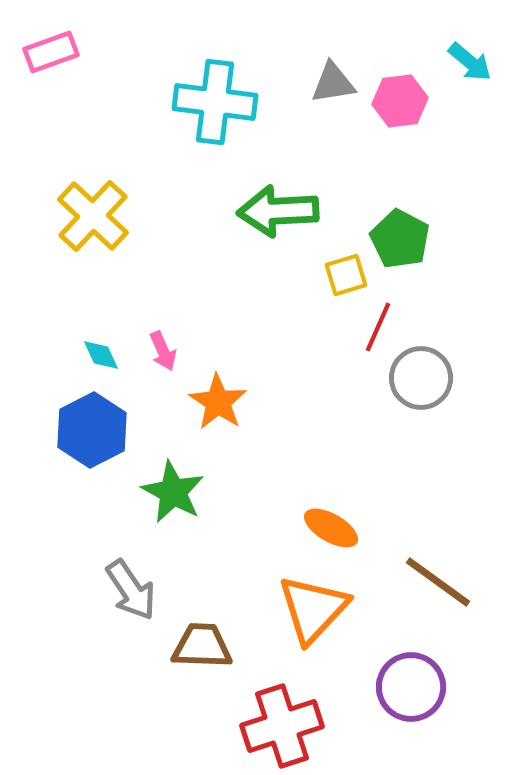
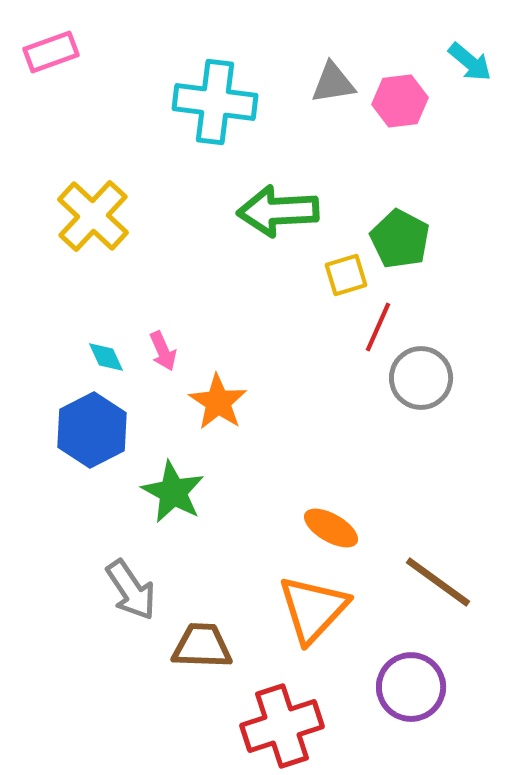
cyan diamond: moved 5 px right, 2 px down
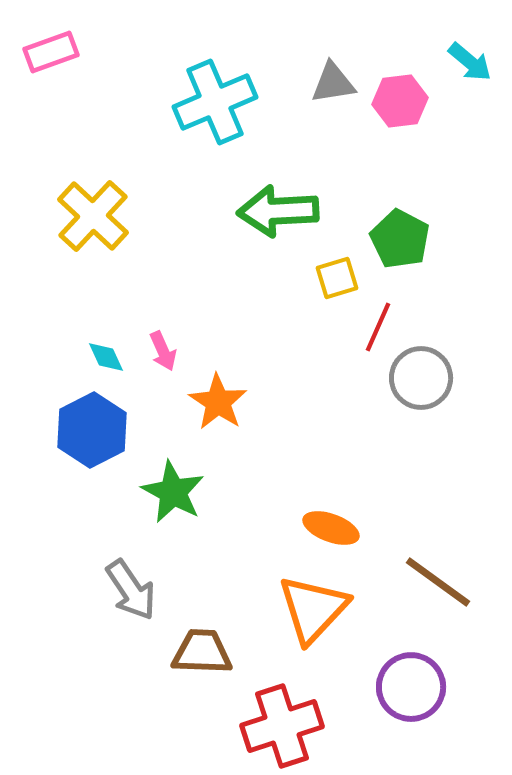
cyan cross: rotated 30 degrees counterclockwise
yellow square: moved 9 px left, 3 px down
orange ellipse: rotated 10 degrees counterclockwise
brown trapezoid: moved 6 px down
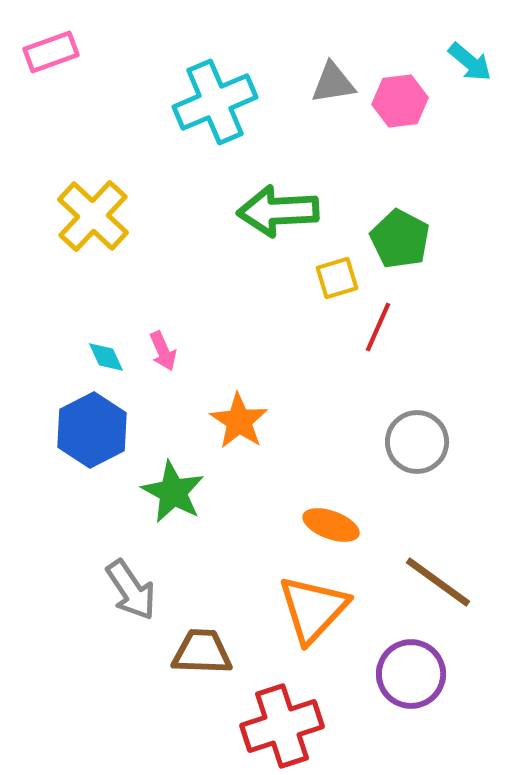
gray circle: moved 4 px left, 64 px down
orange star: moved 21 px right, 19 px down
orange ellipse: moved 3 px up
purple circle: moved 13 px up
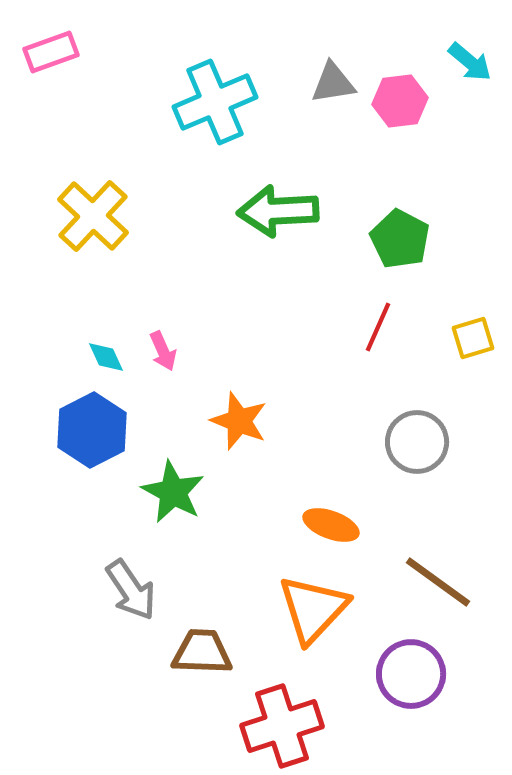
yellow square: moved 136 px right, 60 px down
orange star: rotated 12 degrees counterclockwise
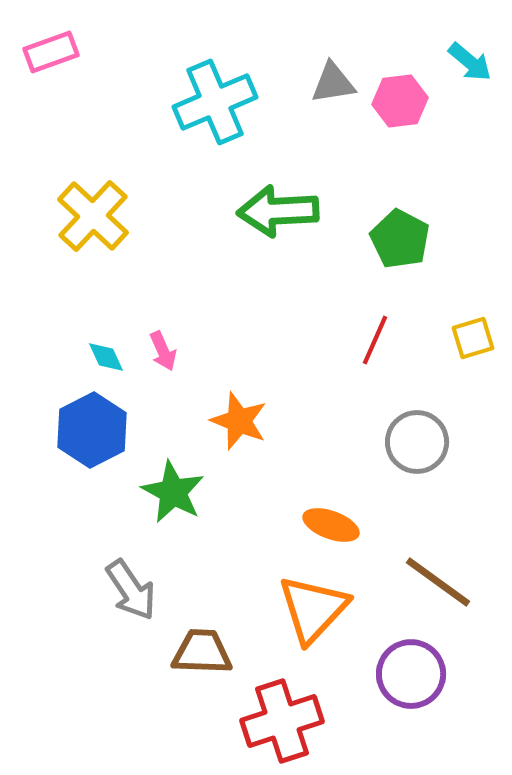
red line: moved 3 px left, 13 px down
red cross: moved 5 px up
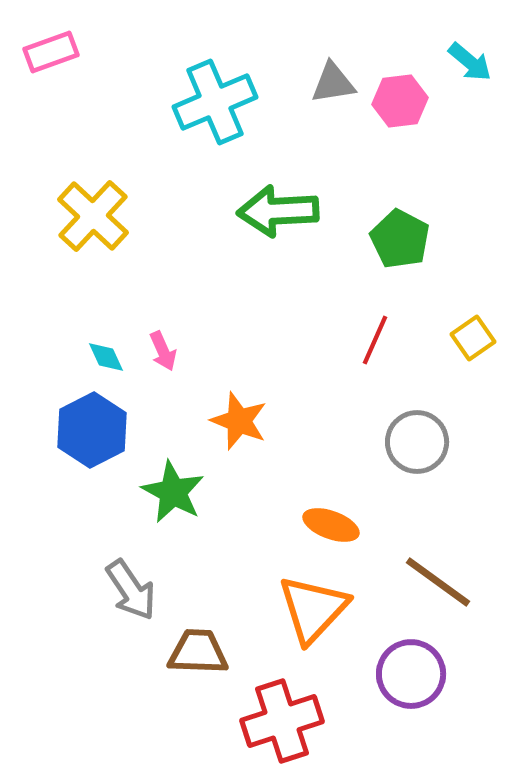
yellow square: rotated 18 degrees counterclockwise
brown trapezoid: moved 4 px left
